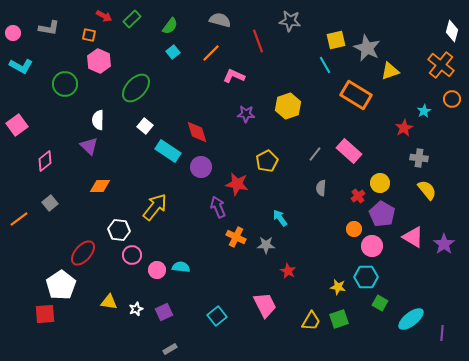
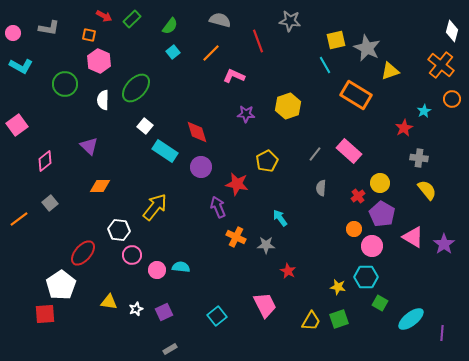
white semicircle at (98, 120): moved 5 px right, 20 px up
cyan rectangle at (168, 151): moved 3 px left
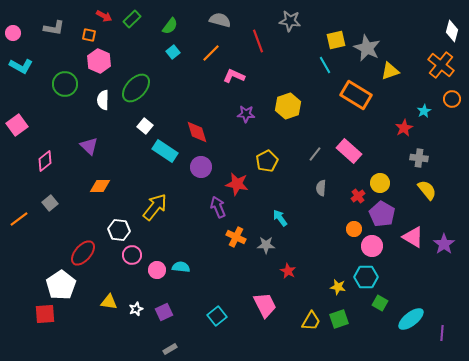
gray L-shape at (49, 28): moved 5 px right
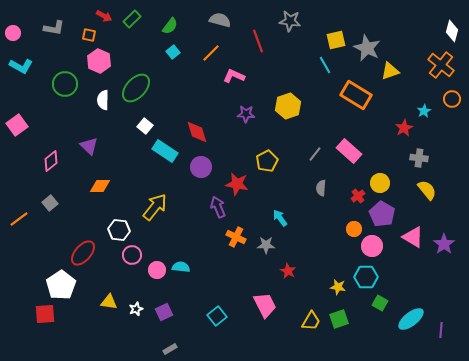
pink diamond at (45, 161): moved 6 px right
purple line at (442, 333): moved 1 px left, 3 px up
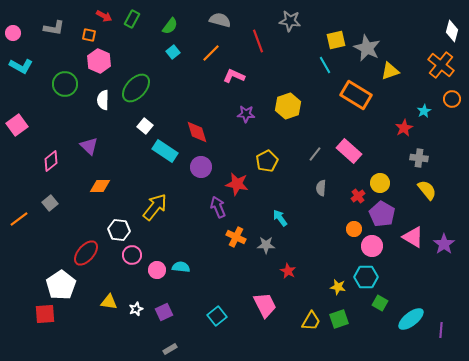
green rectangle at (132, 19): rotated 18 degrees counterclockwise
red ellipse at (83, 253): moved 3 px right
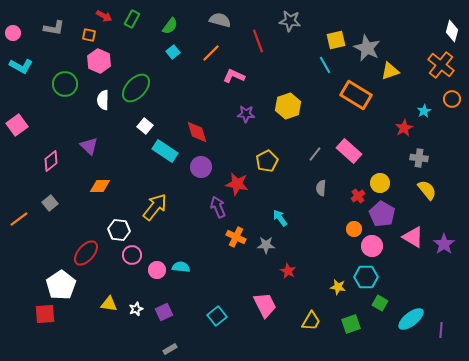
yellow triangle at (109, 302): moved 2 px down
green square at (339, 319): moved 12 px right, 5 px down
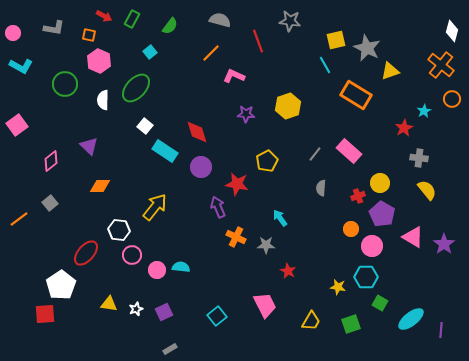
cyan square at (173, 52): moved 23 px left
red cross at (358, 196): rotated 16 degrees clockwise
orange circle at (354, 229): moved 3 px left
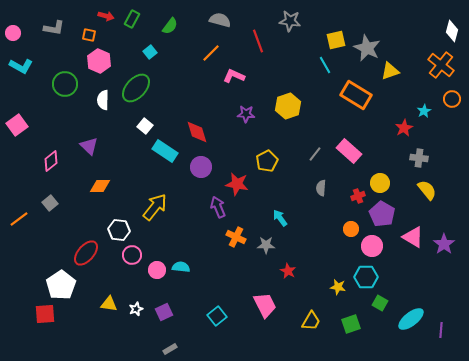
red arrow at (104, 16): moved 2 px right; rotated 14 degrees counterclockwise
